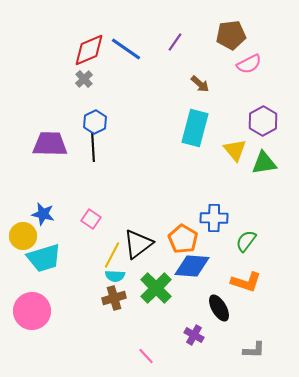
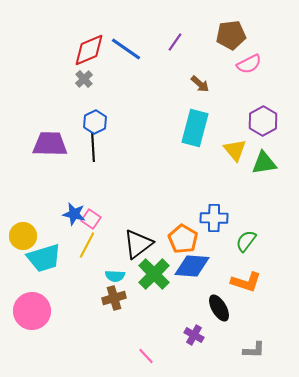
blue star: moved 31 px right
yellow line: moved 25 px left, 10 px up
green cross: moved 2 px left, 14 px up
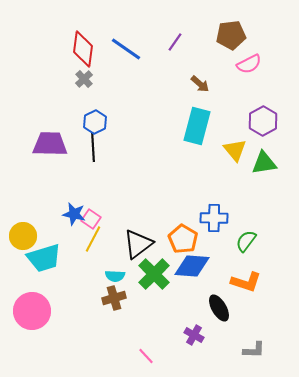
red diamond: moved 6 px left, 1 px up; rotated 60 degrees counterclockwise
cyan rectangle: moved 2 px right, 2 px up
yellow line: moved 6 px right, 6 px up
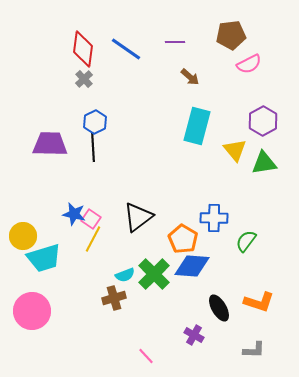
purple line: rotated 54 degrees clockwise
brown arrow: moved 10 px left, 7 px up
black triangle: moved 27 px up
cyan semicircle: moved 10 px right, 1 px up; rotated 24 degrees counterclockwise
orange L-shape: moved 13 px right, 20 px down
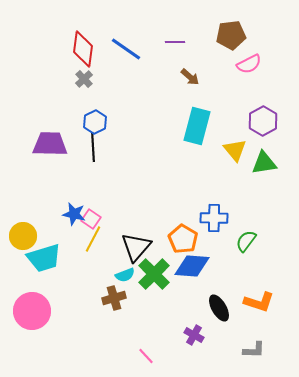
black triangle: moved 2 px left, 30 px down; rotated 12 degrees counterclockwise
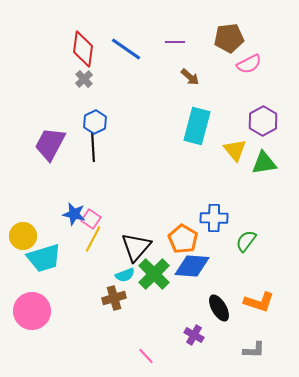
brown pentagon: moved 2 px left, 3 px down
purple trapezoid: rotated 63 degrees counterclockwise
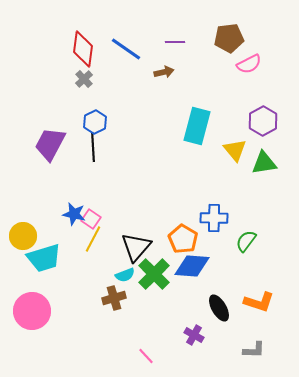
brown arrow: moved 26 px left, 5 px up; rotated 54 degrees counterclockwise
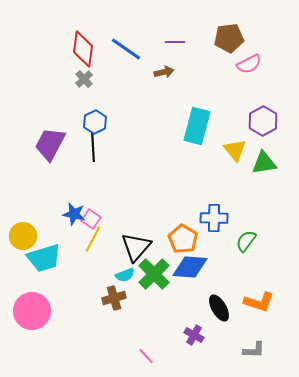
blue diamond: moved 2 px left, 1 px down
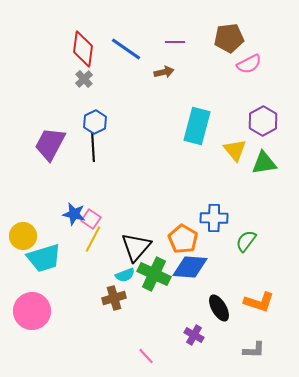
green cross: rotated 20 degrees counterclockwise
